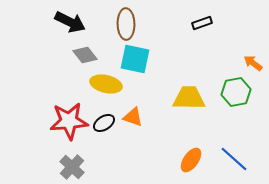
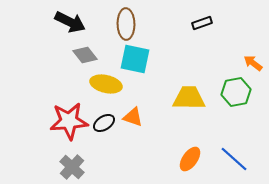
orange ellipse: moved 1 px left, 1 px up
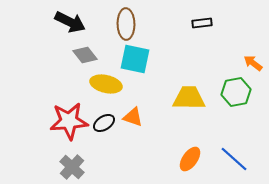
black rectangle: rotated 12 degrees clockwise
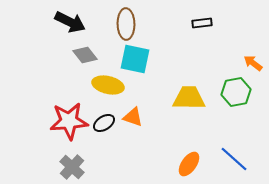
yellow ellipse: moved 2 px right, 1 px down
orange ellipse: moved 1 px left, 5 px down
